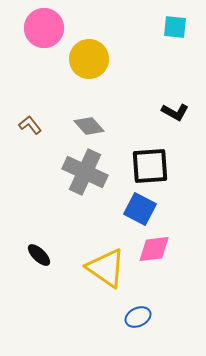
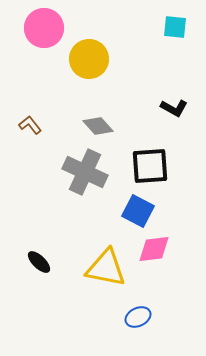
black L-shape: moved 1 px left, 4 px up
gray diamond: moved 9 px right
blue square: moved 2 px left, 2 px down
black ellipse: moved 7 px down
yellow triangle: rotated 24 degrees counterclockwise
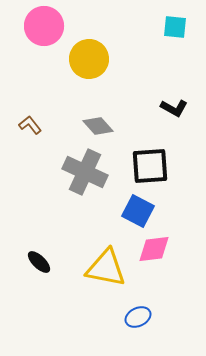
pink circle: moved 2 px up
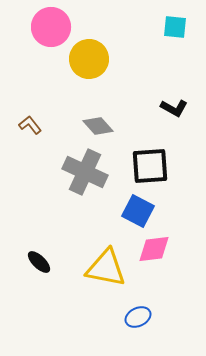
pink circle: moved 7 px right, 1 px down
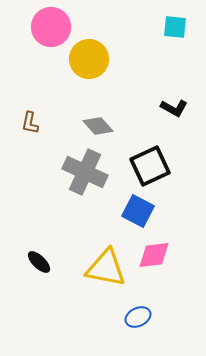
brown L-shape: moved 2 px up; rotated 130 degrees counterclockwise
black square: rotated 21 degrees counterclockwise
pink diamond: moved 6 px down
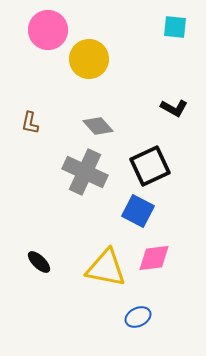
pink circle: moved 3 px left, 3 px down
pink diamond: moved 3 px down
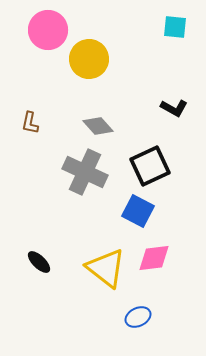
yellow triangle: rotated 27 degrees clockwise
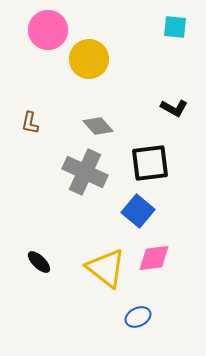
black square: moved 3 px up; rotated 18 degrees clockwise
blue square: rotated 12 degrees clockwise
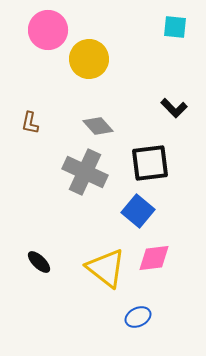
black L-shape: rotated 16 degrees clockwise
